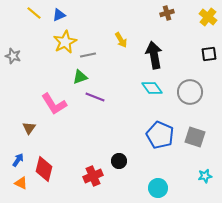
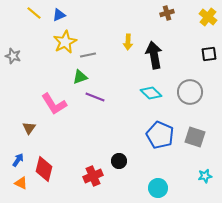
yellow arrow: moved 7 px right, 2 px down; rotated 35 degrees clockwise
cyan diamond: moved 1 px left, 5 px down; rotated 10 degrees counterclockwise
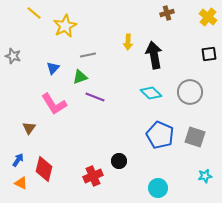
blue triangle: moved 6 px left, 53 px down; rotated 24 degrees counterclockwise
yellow star: moved 16 px up
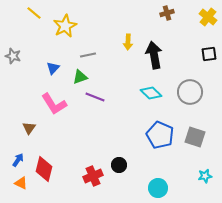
black circle: moved 4 px down
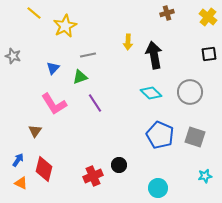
purple line: moved 6 px down; rotated 36 degrees clockwise
brown triangle: moved 6 px right, 3 px down
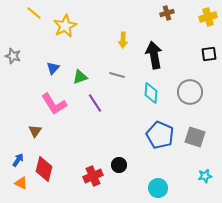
yellow cross: rotated 36 degrees clockwise
yellow arrow: moved 5 px left, 2 px up
gray line: moved 29 px right, 20 px down; rotated 28 degrees clockwise
cyan diamond: rotated 50 degrees clockwise
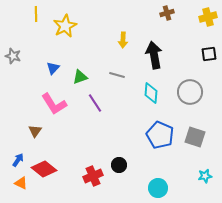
yellow line: moved 2 px right, 1 px down; rotated 49 degrees clockwise
red diamond: rotated 65 degrees counterclockwise
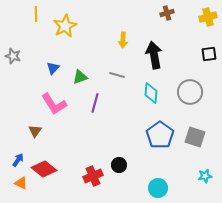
purple line: rotated 48 degrees clockwise
blue pentagon: rotated 12 degrees clockwise
